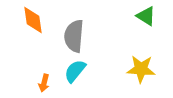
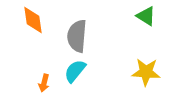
gray semicircle: moved 3 px right
yellow star: moved 5 px right, 3 px down
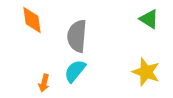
green triangle: moved 3 px right, 3 px down
orange diamond: moved 1 px left
yellow star: rotated 16 degrees clockwise
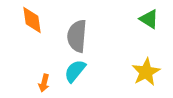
yellow star: rotated 24 degrees clockwise
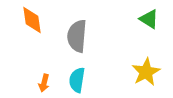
cyan semicircle: moved 2 px right, 9 px down; rotated 30 degrees counterclockwise
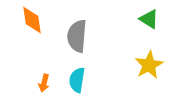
yellow star: moved 3 px right, 7 px up
